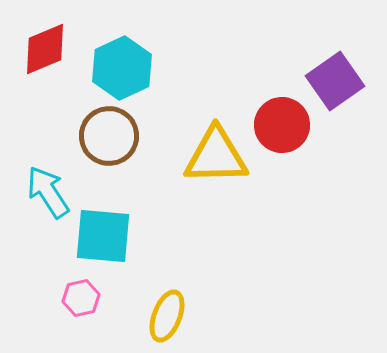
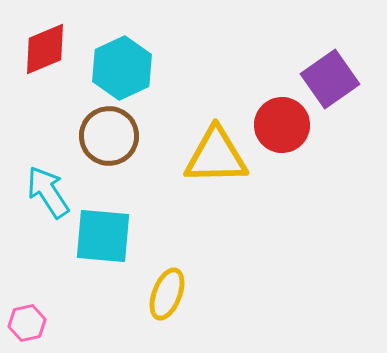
purple square: moved 5 px left, 2 px up
pink hexagon: moved 54 px left, 25 px down
yellow ellipse: moved 22 px up
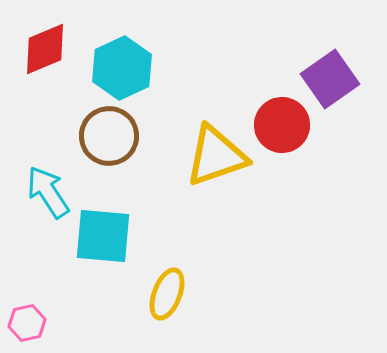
yellow triangle: rotated 18 degrees counterclockwise
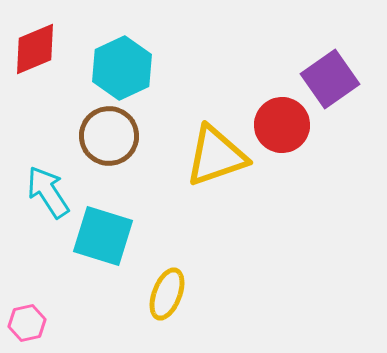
red diamond: moved 10 px left
cyan square: rotated 12 degrees clockwise
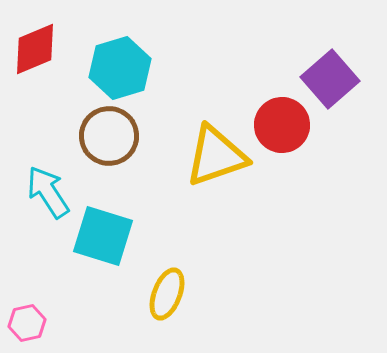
cyan hexagon: moved 2 px left; rotated 8 degrees clockwise
purple square: rotated 6 degrees counterclockwise
